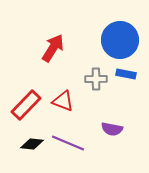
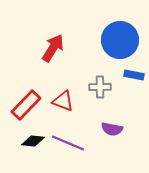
blue rectangle: moved 8 px right, 1 px down
gray cross: moved 4 px right, 8 px down
black diamond: moved 1 px right, 3 px up
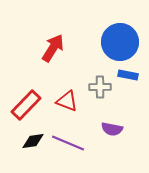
blue circle: moved 2 px down
blue rectangle: moved 6 px left
red triangle: moved 4 px right
black diamond: rotated 15 degrees counterclockwise
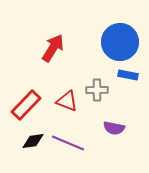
gray cross: moved 3 px left, 3 px down
purple semicircle: moved 2 px right, 1 px up
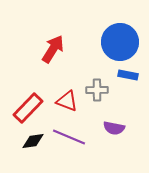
red arrow: moved 1 px down
red rectangle: moved 2 px right, 3 px down
purple line: moved 1 px right, 6 px up
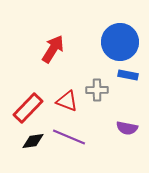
purple semicircle: moved 13 px right
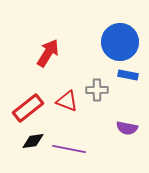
red arrow: moved 5 px left, 4 px down
red rectangle: rotated 8 degrees clockwise
purple line: moved 12 px down; rotated 12 degrees counterclockwise
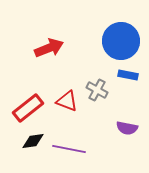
blue circle: moved 1 px right, 1 px up
red arrow: moved 1 px right, 5 px up; rotated 36 degrees clockwise
gray cross: rotated 30 degrees clockwise
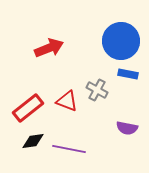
blue rectangle: moved 1 px up
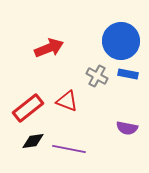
gray cross: moved 14 px up
